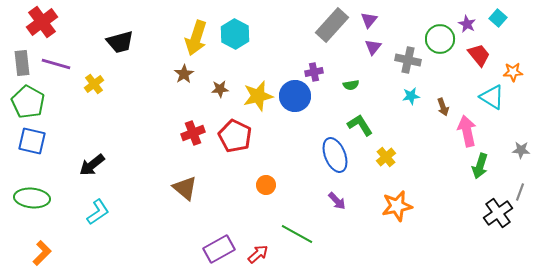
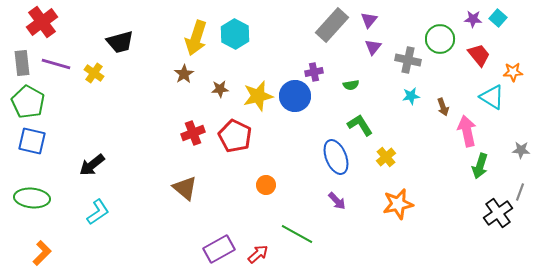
purple star at (467, 24): moved 6 px right, 5 px up; rotated 24 degrees counterclockwise
yellow cross at (94, 84): moved 11 px up; rotated 18 degrees counterclockwise
blue ellipse at (335, 155): moved 1 px right, 2 px down
orange star at (397, 206): moved 1 px right, 2 px up
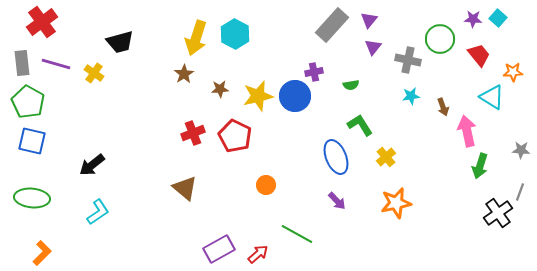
orange star at (398, 204): moved 2 px left, 1 px up
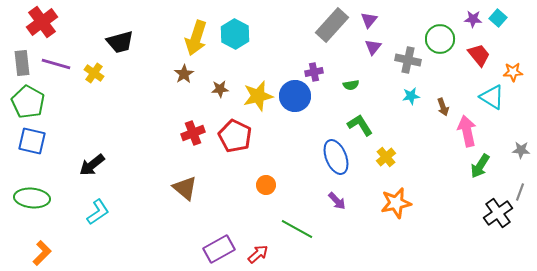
green arrow at (480, 166): rotated 15 degrees clockwise
green line at (297, 234): moved 5 px up
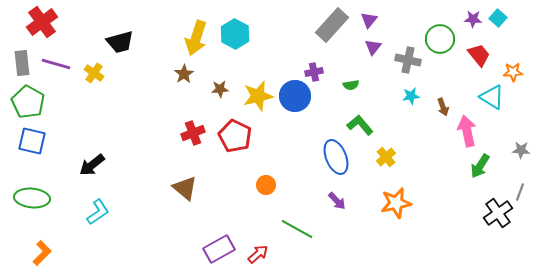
green L-shape at (360, 125): rotated 8 degrees counterclockwise
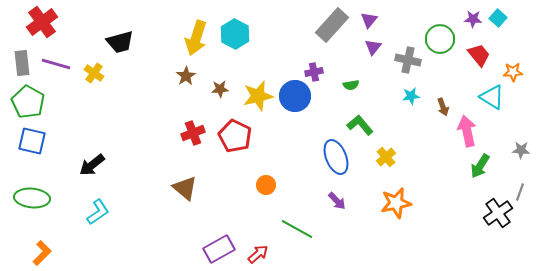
brown star at (184, 74): moved 2 px right, 2 px down
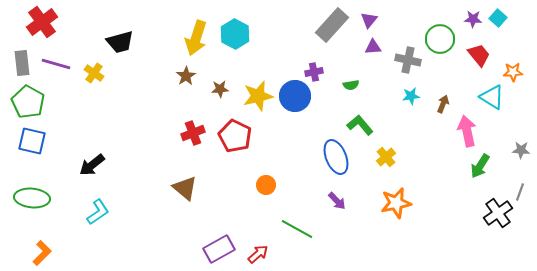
purple triangle at (373, 47): rotated 48 degrees clockwise
brown arrow at (443, 107): moved 3 px up; rotated 138 degrees counterclockwise
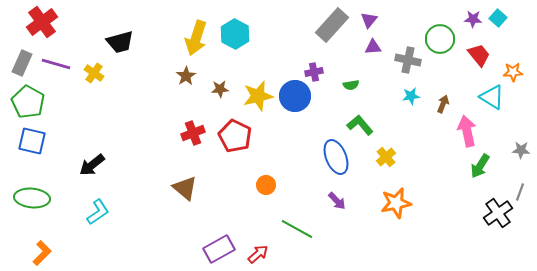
gray rectangle at (22, 63): rotated 30 degrees clockwise
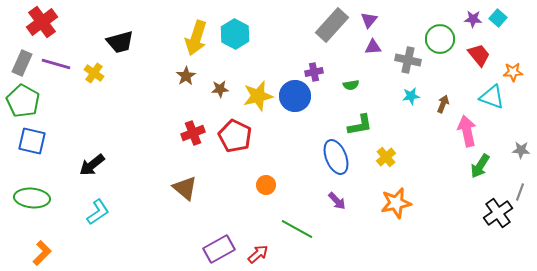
cyan triangle at (492, 97): rotated 12 degrees counterclockwise
green pentagon at (28, 102): moved 5 px left, 1 px up
green L-shape at (360, 125): rotated 120 degrees clockwise
